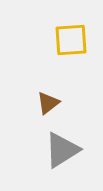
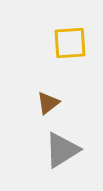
yellow square: moved 1 px left, 3 px down
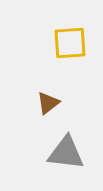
gray triangle: moved 4 px right, 3 px down; rotated 39 degrees clockwise
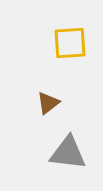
gray triangle: moved 2 px right
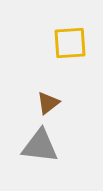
gray triangle: moved 28 px left, 7 px up
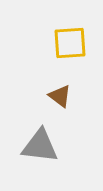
brown triangle: moved 12 px right, 7 px up; rotated 45 degrees counterclockwise
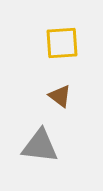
yellow square: moved 8 px left
